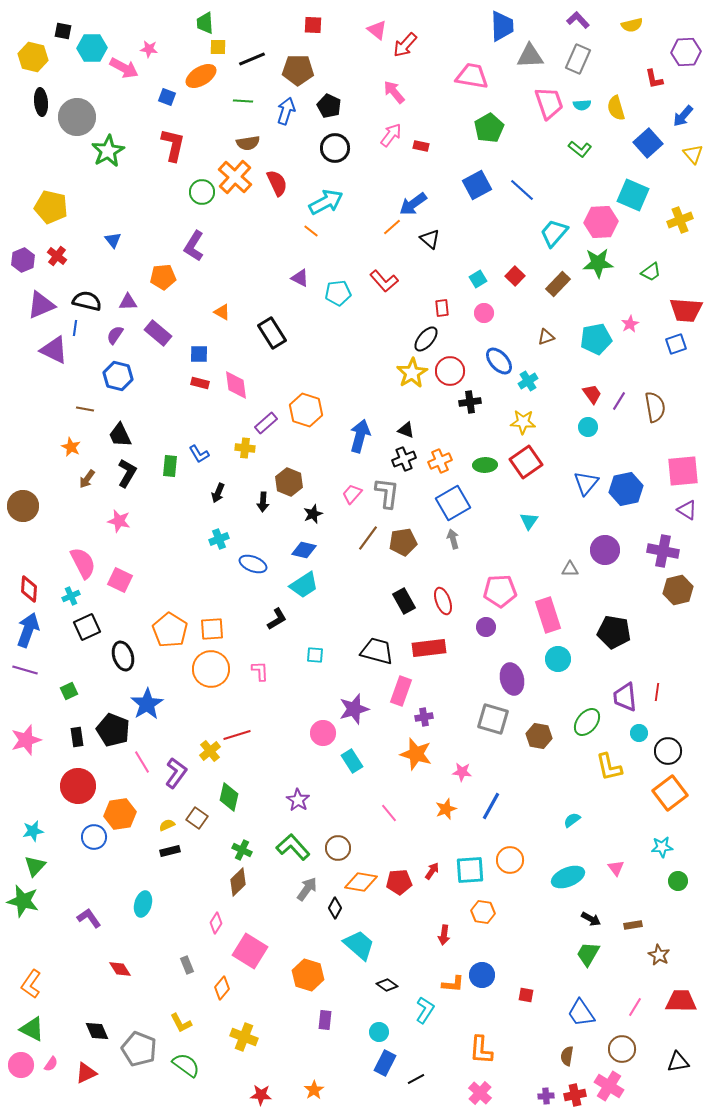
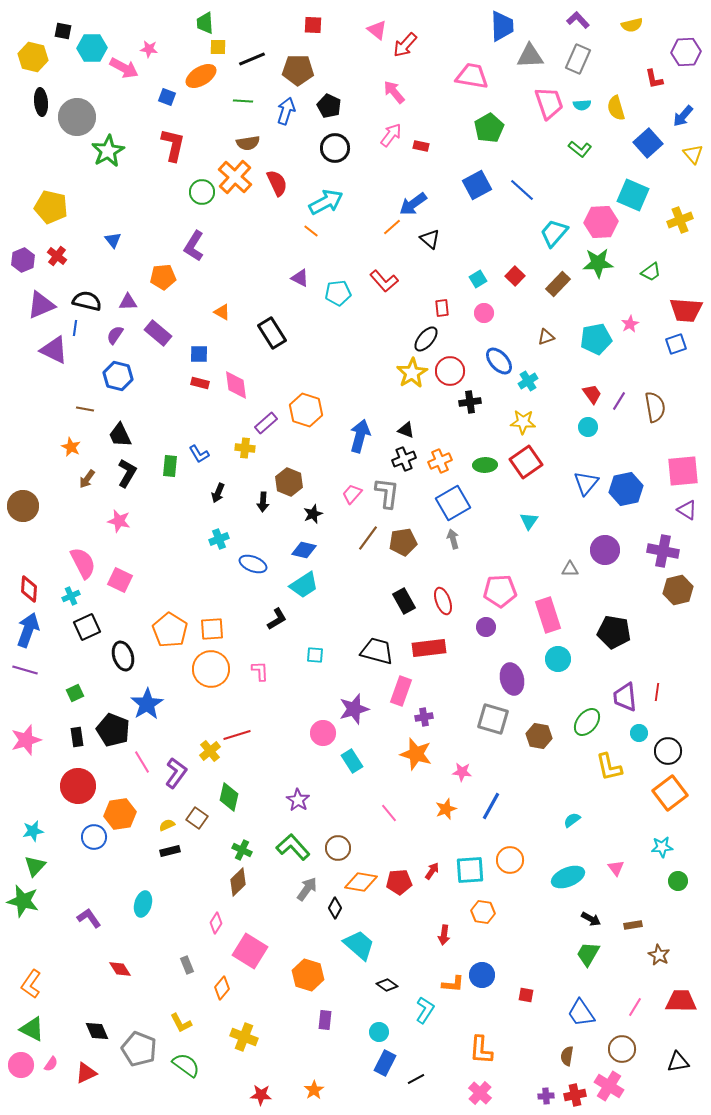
green square at (69, 691): moved 6 px right, 2 px down
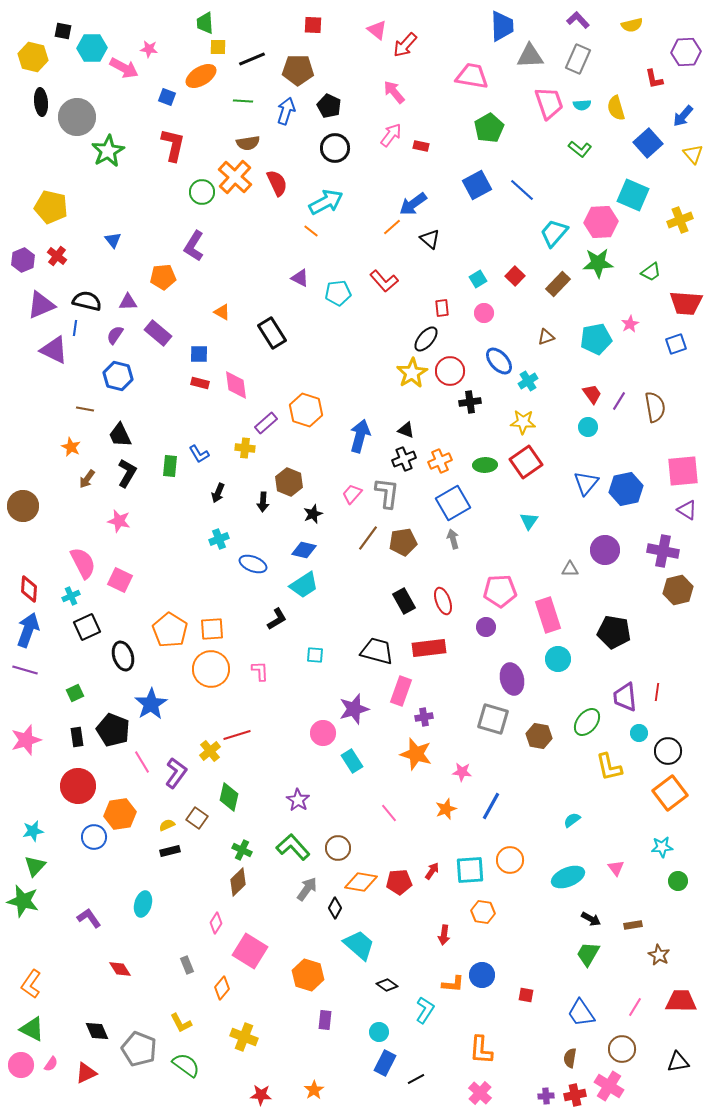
red trapezoid at (686, 310): moved 7 px up
blue star at (147, 704): moved 4 px right
brown semicircle at (567, 1056): moved 3 px right, 2 px down
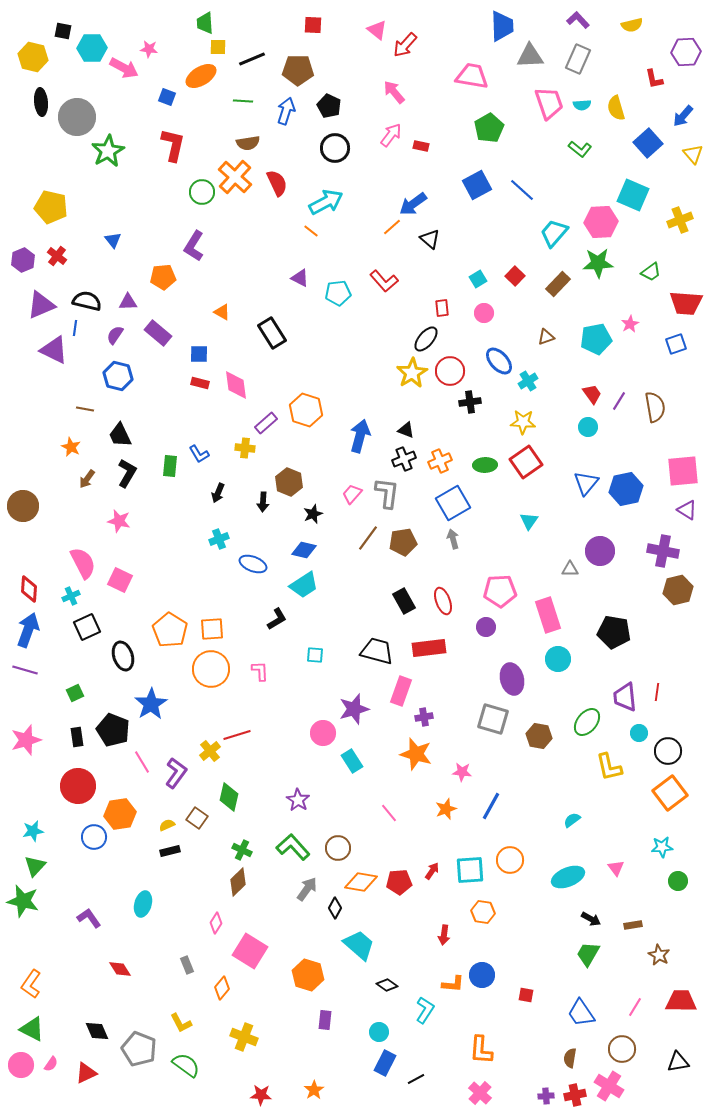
purple circle at (605, 550): moved 5 px left, 1 px down
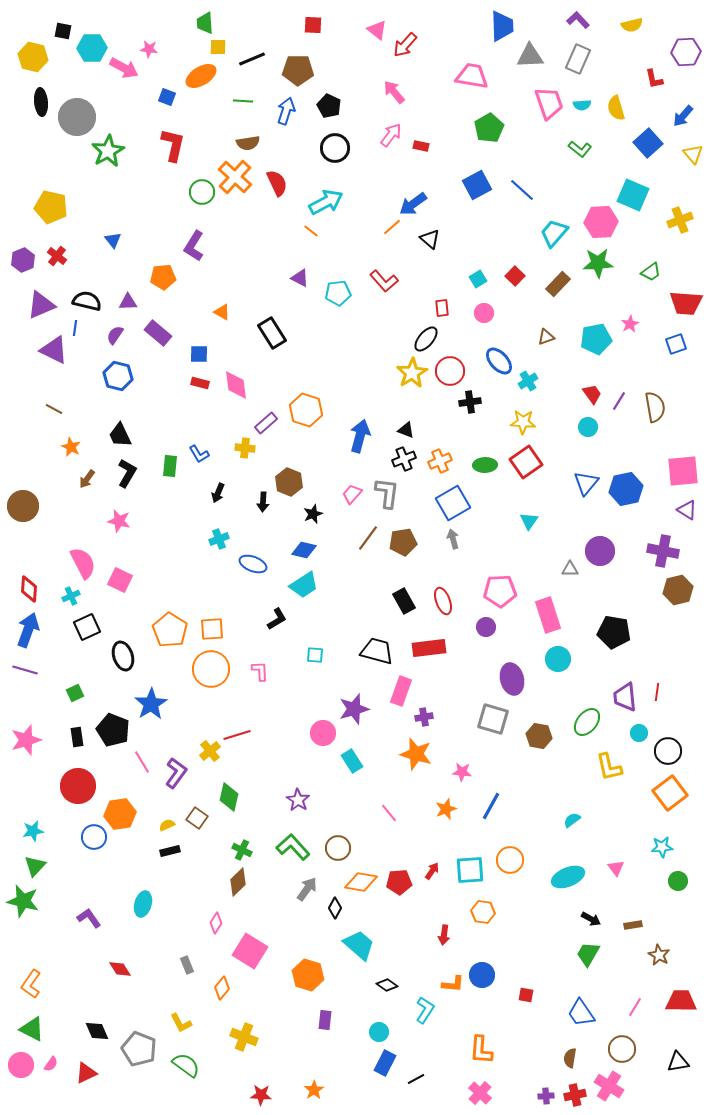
brown line at (85, 409): moved 31 px left; rotated 18 degrees clockwise
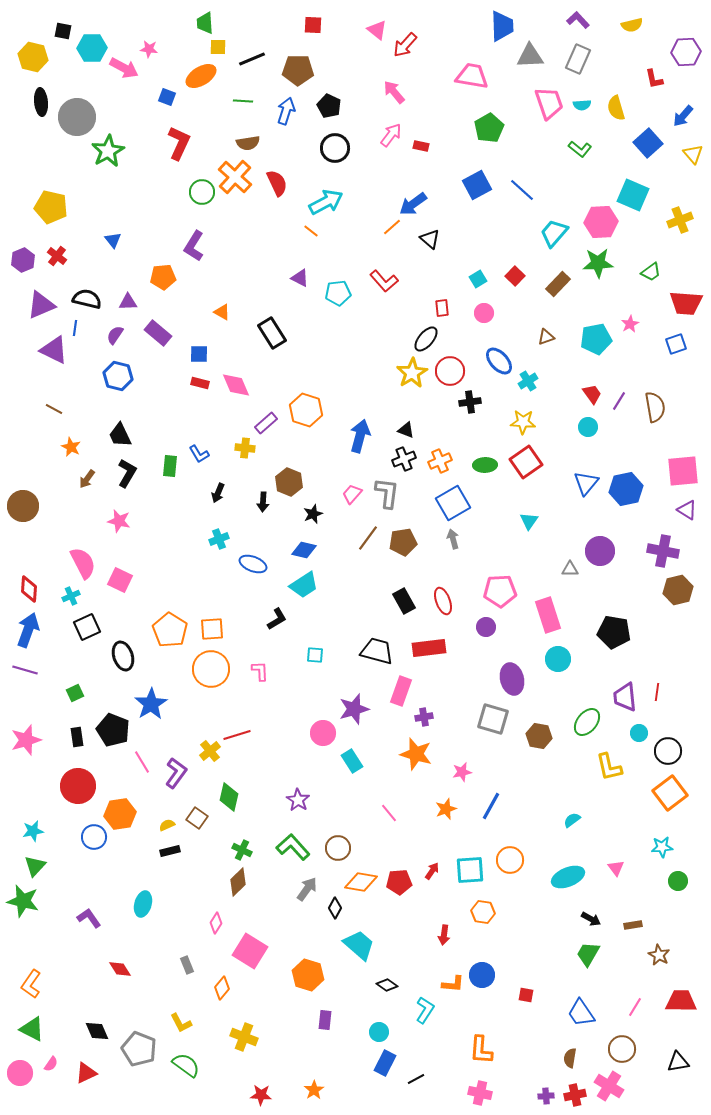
red L-shape at (173, 145): moved 6 px right, 2 px up; rotated 12 degrees clockwise
black semicircle at (87, 301): moved 2 px up
pink diamond at (236, 385): rotated 16 degrees counterclockwise
pink star at (462, 772): rotated 18 degrees counterclockwise
pink circle at (21, 1065): moved 1 px left, 8 px down
pink cross at (480, 1093): rotated 30 degrees counterclockwise
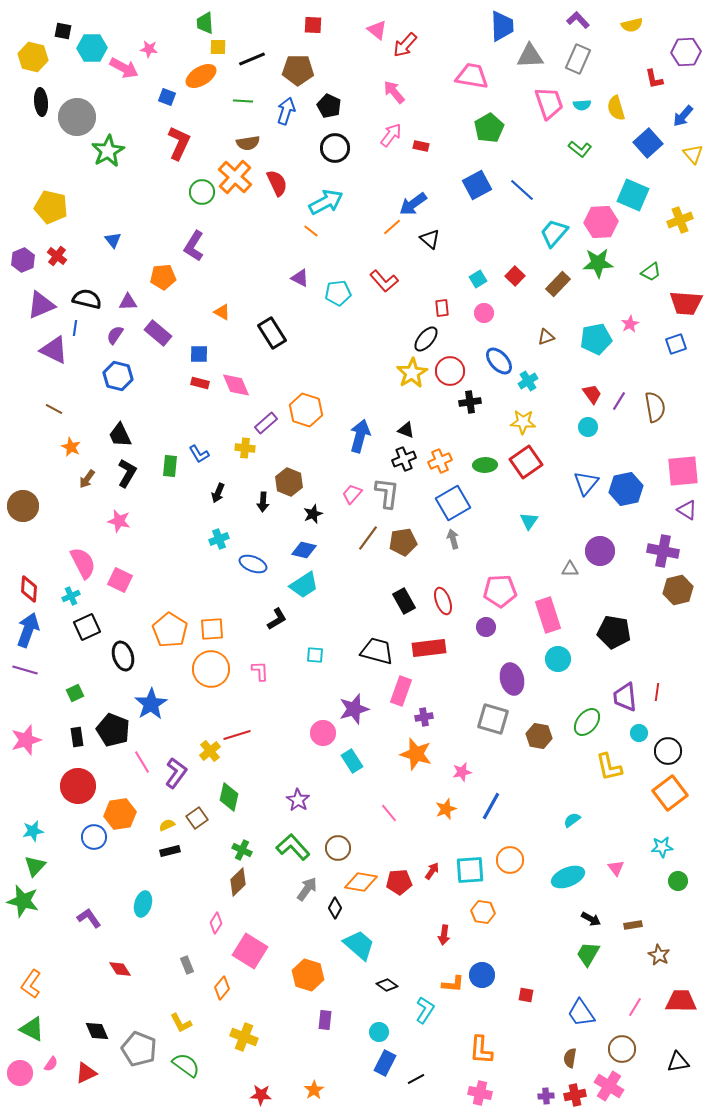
brown square at (197, 818): rotated 20 degrees clockwise
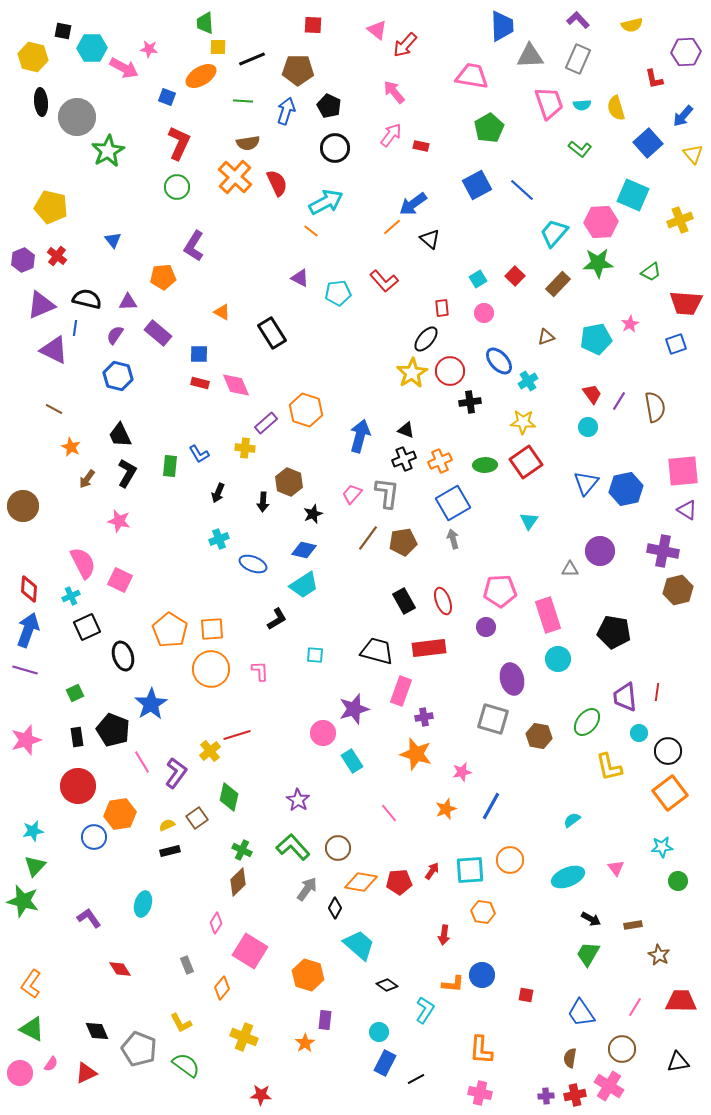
green circle at (202, 192): moved 25 px left, 5 px up
orange star at (314, 1090): moved 9 px left, 47 px up
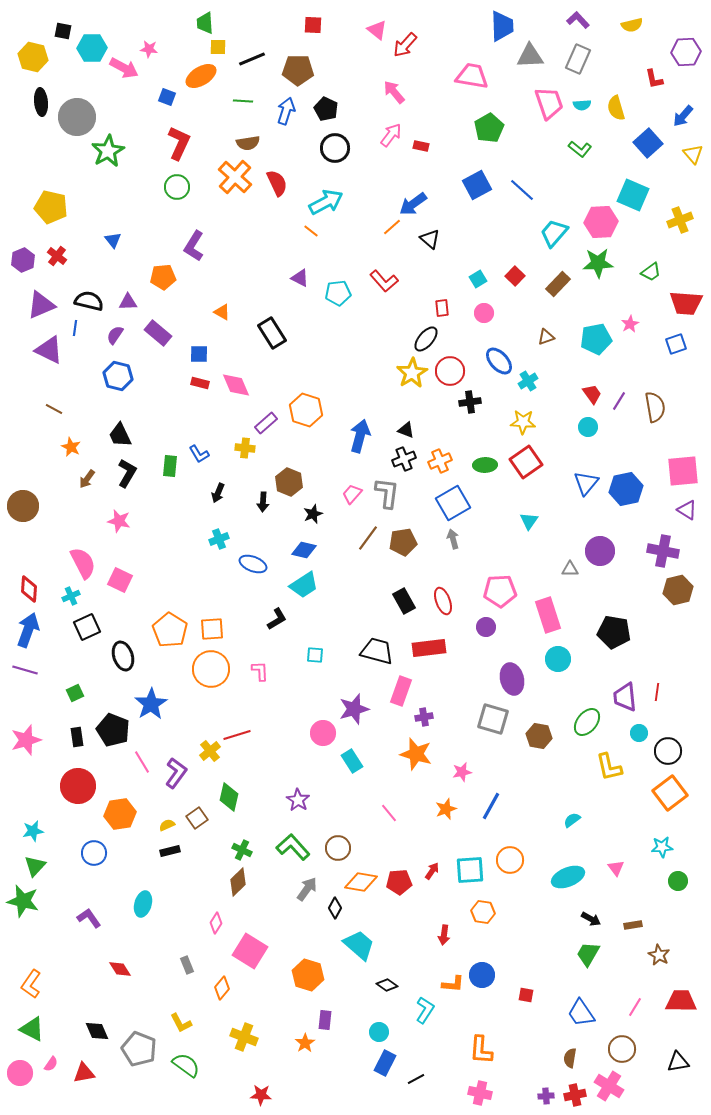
black pentagon at (329, 106): moved 3 px left, 3 px down
black semicircle at (87, 299): moved 2 px right, 2 px down
purple triangle at (54, 350): moved 5 px left
blue circle at (94, 837): moved 16 px down
red triangle at (86, 1073): moved 2 px left; rotated 15 degrees clockwise
